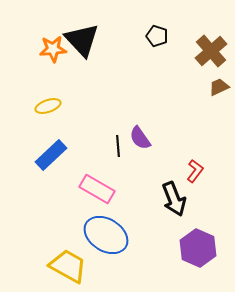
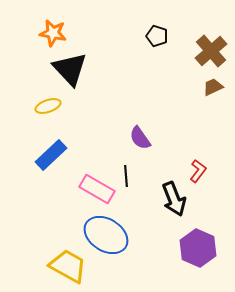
black triangle: moved 12 px left, 29 px down
orange star: moved 16 px up; rotated 16 degrees clockwise
brown trapezoid: moved 6 px left
black line: moved 8 px right, 30 px down
red L-shape: moved 3 px right
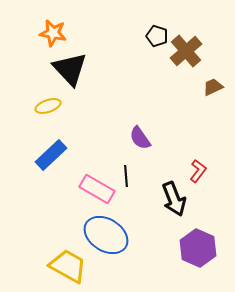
brown cross: moved 25 px left
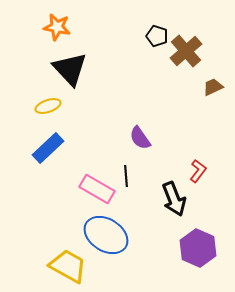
orange star: moved 4 px right, 6 px up
blue rectangle: moved 3 px left, 7 px up
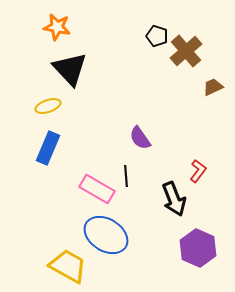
blue rectangle: rotated 24 degrees counterclockwise
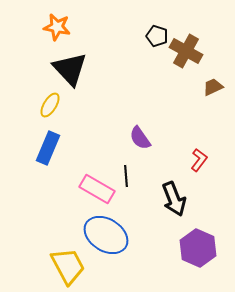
brown cross: rotated 20 degrees counterclockwise
yellow ellipse: moved 2 px right, 1 px up; rotated 40 degrees counterclockwise
red L-shape: moved 1 px right, 11 px up
yellow trapezoid: rotated 33 degrees clockwise
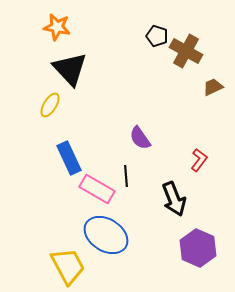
blue rectangle: moved 21 px right, 10 px down; rotated 48 degrees counterclockwise
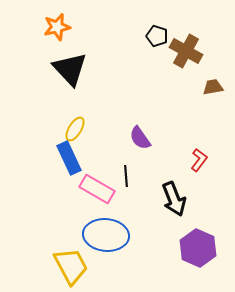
orange star: rotated 24 degrees counterclockwise
brown trapezoid: rotated 15 degrees clockwise
yellow ellipse: moved 25 px right, 24 px down
blue ellipse: rotated 27 degrees counterclockwise
yellow trapezoid: moved 3 px right
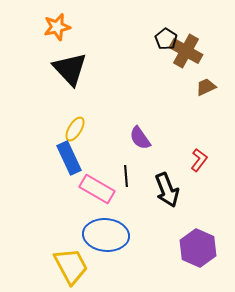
black pentagon: moved 9 px right, 3 px down; rotated 15 degrees clockwise
brown trapezoid: moved 7 px left; rotated 15 degrees counterclockwise
black arrow: moved 7 px left, 9 px up
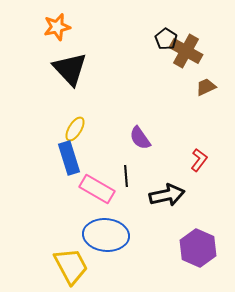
blue rectangle: rotated 8 degrees clockwise
black arrow: moved 5 px down; rotated 80 degrees counterclockwise
